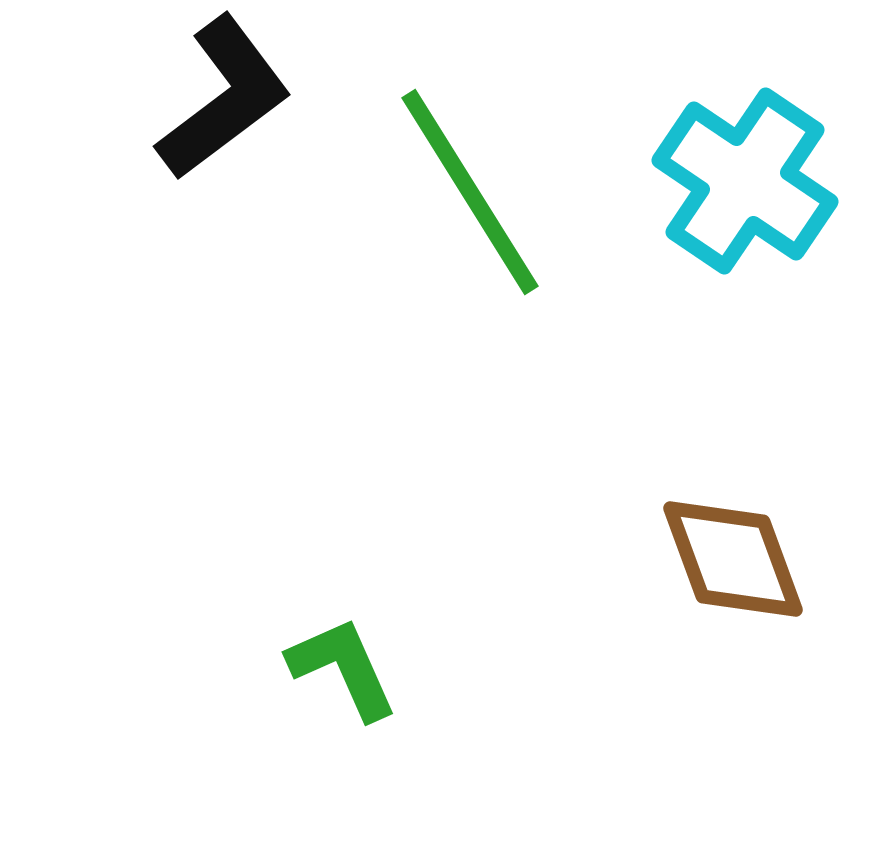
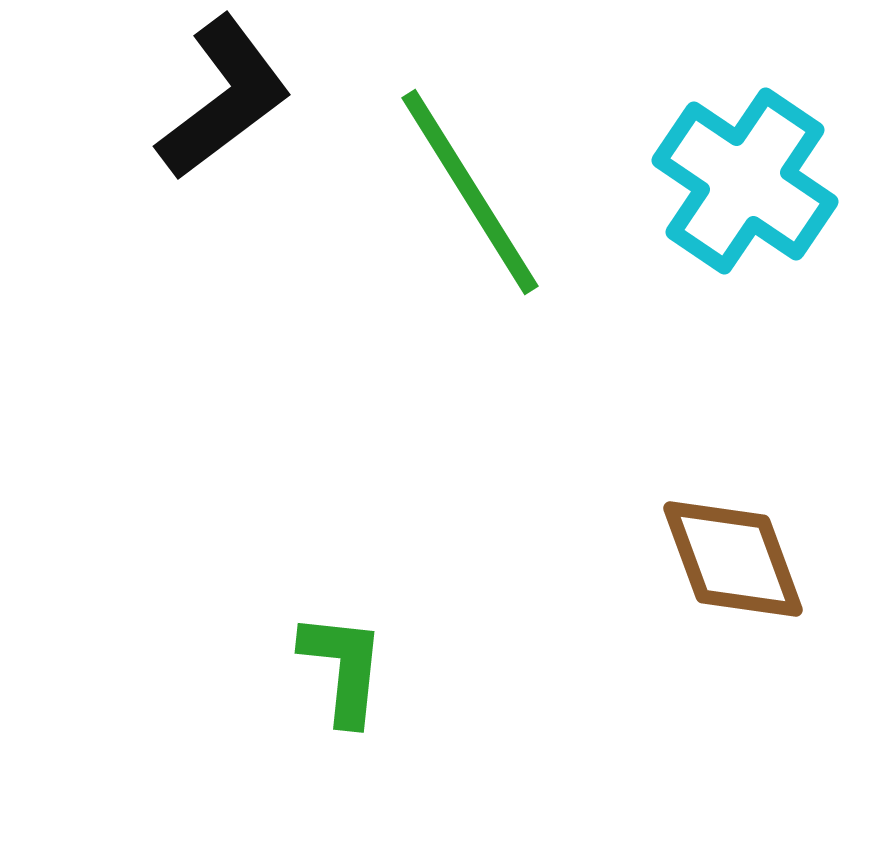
green L-shape: rotated 30 degrees clockwise
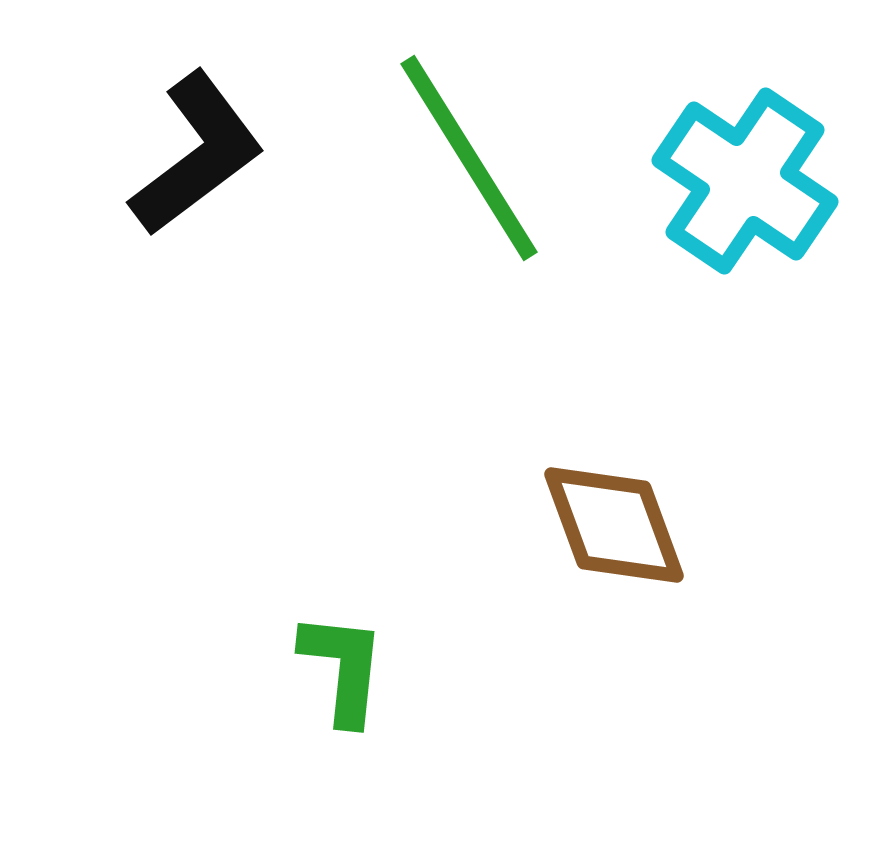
black L-shape: moved 27 px left, 56 px down
green line: moved 1 px left, 34 px up
brown diamond: moved 119 px left, 34 px up
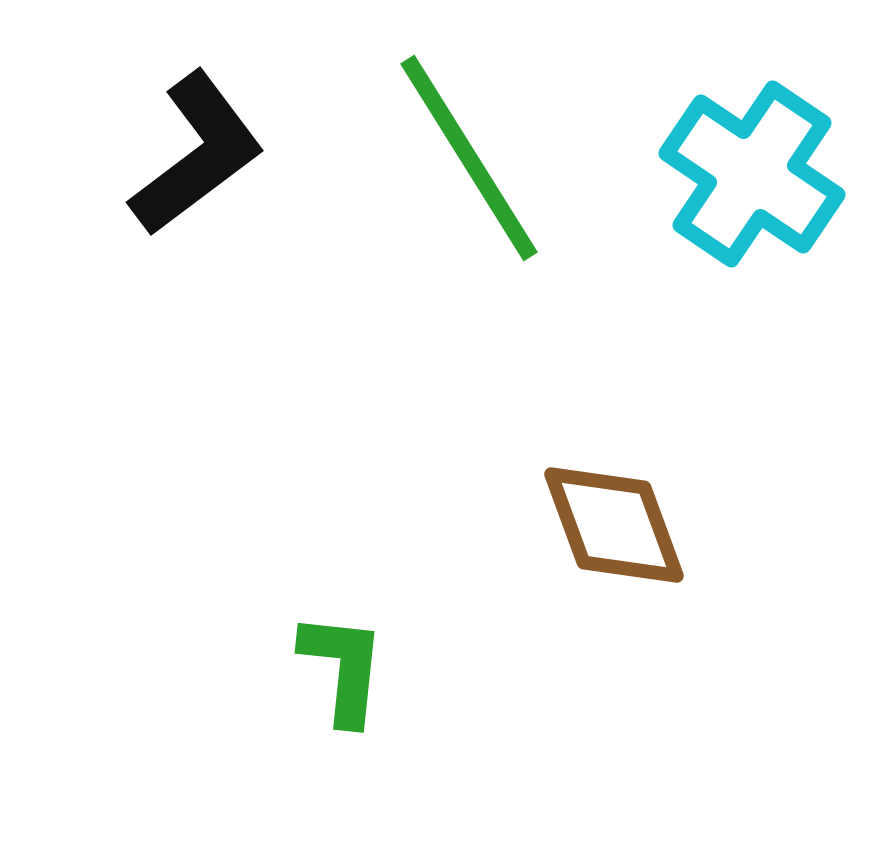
cyan cross: moved 7 px right, 7 px up
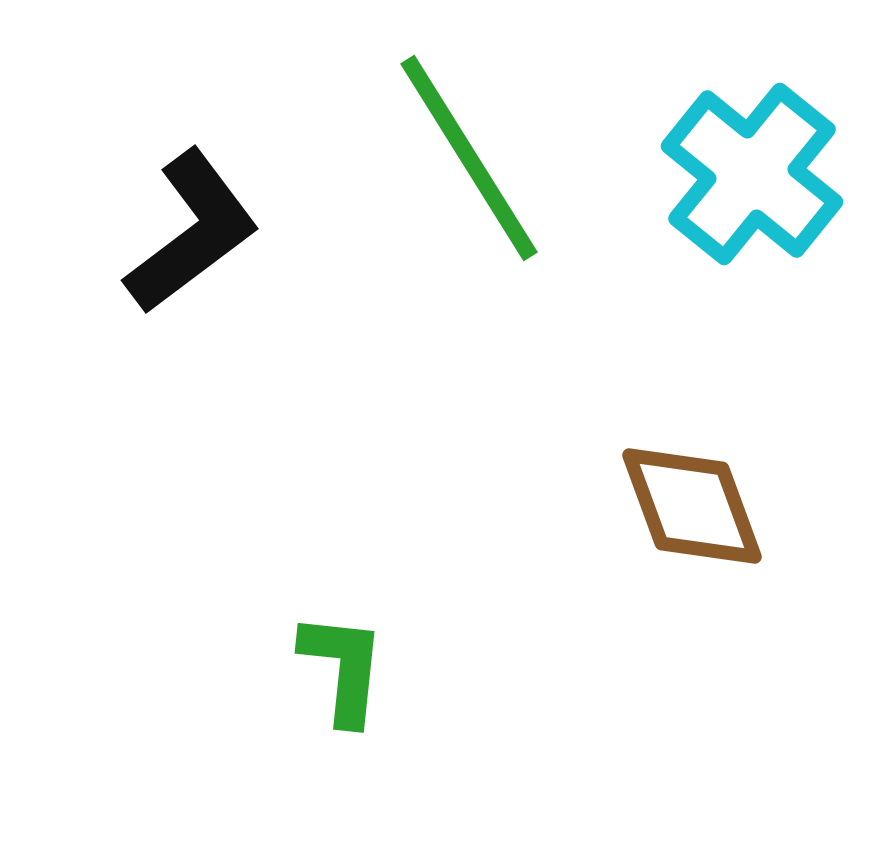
black L-shape: moved 5 px left, 78 px down
cyan cross: rotated 5 degrees clockwise
brown diamond: moved 78 px right, 19 px up
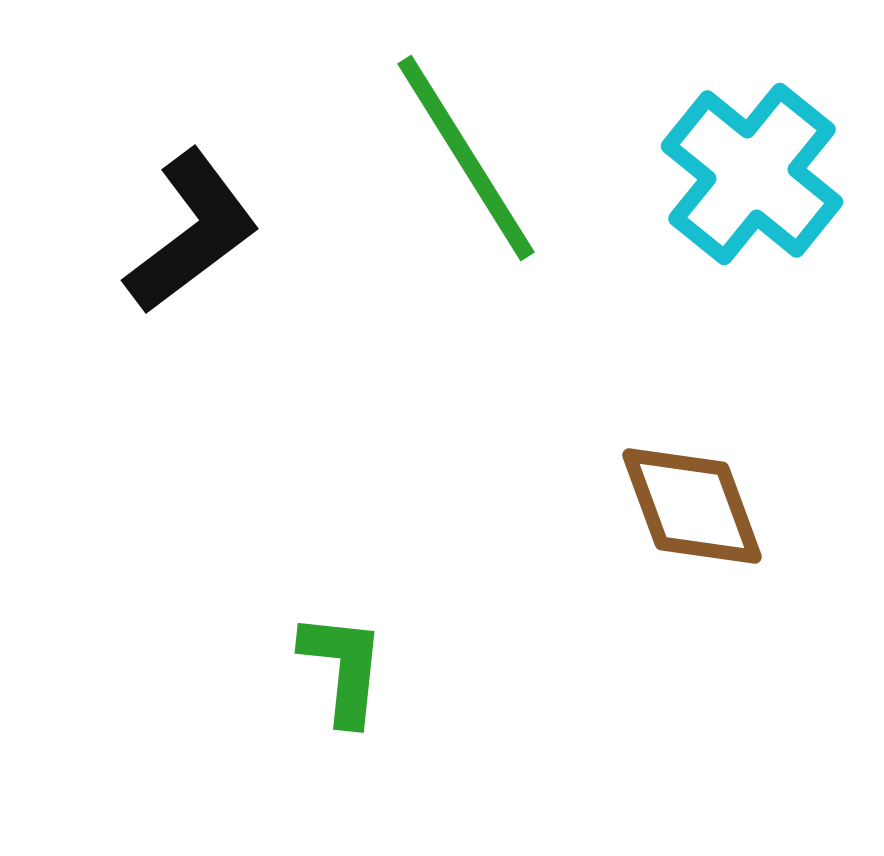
green line: moved 3 px left
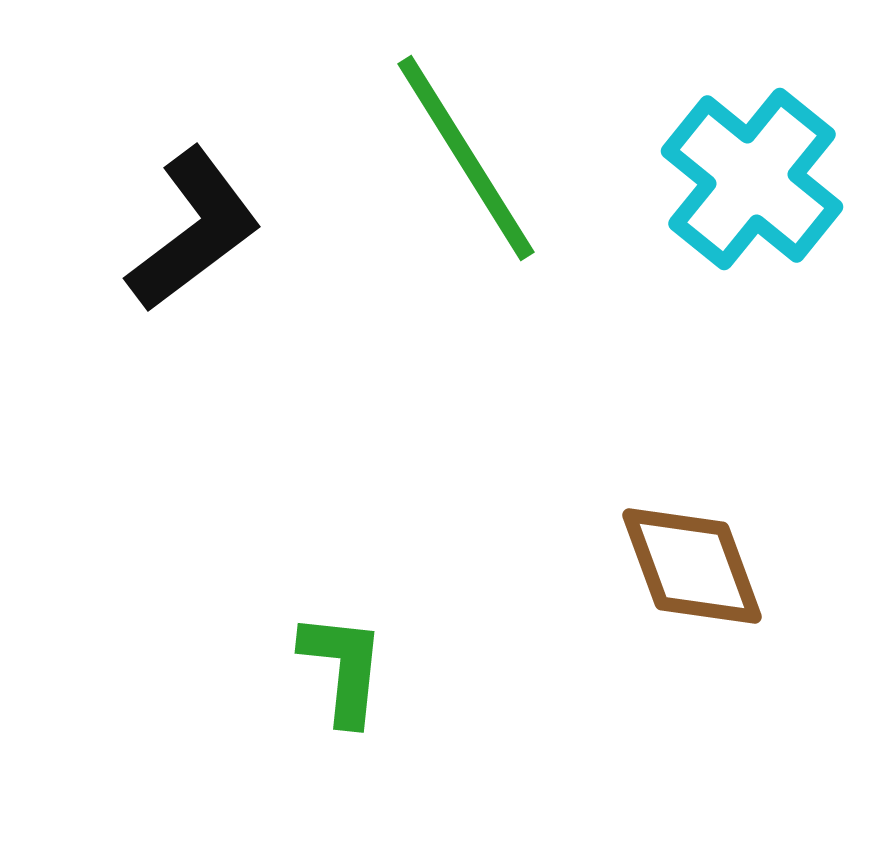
cyan cross: moved 5 px down
black L-shape: moved 2 px right, 2 px up
brown diamond: moved 60 px down
